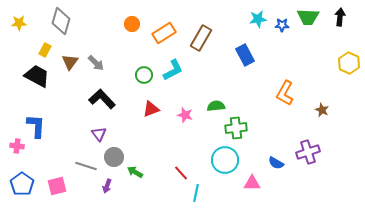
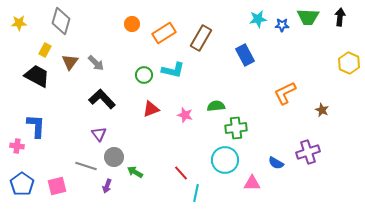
cyan L-shape: rotated 40 degrees clockwise
orange L-shape: rotated 35 degrees clockwise
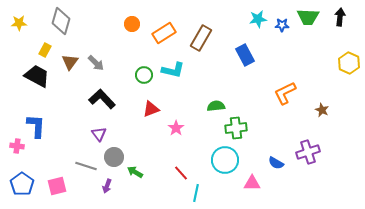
pink star: moved 9 px left, 13 px down; rotated 21 degrees clockwise
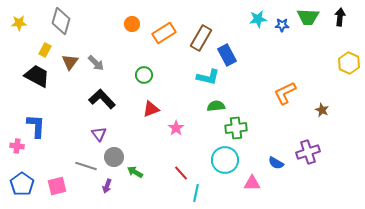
blue rectangle: moved 18 px left
cyan L-shape: moved 35 px right, 7 px down
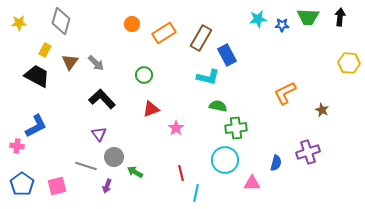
yellow hexagon: rotated 20 degrees counterclockwise
green semicircle: moved 2 px right; rotated 18 degrees clockwise
blue L-shape: rotated 60 degrees clockwise
blue semicircle: rotated 105 degrees counterclockwise
red line: rotated 28 degrees clockwise
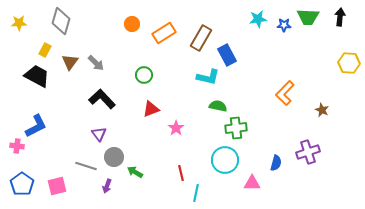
blue star: moved 2 px right
orange L-shape: rotated 20 degrees counterclockwise
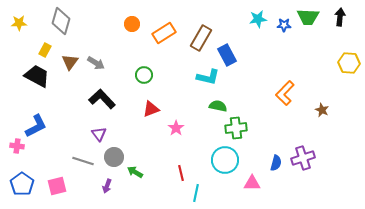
gray arrow: rotated 12 degrees counterclockwise
purple cross: moved 5 px left, 6 px down
gray line: moved 3 px left, 5 px up
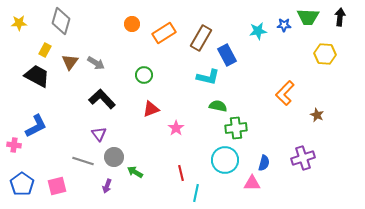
cyan star: moved 12 px down
yellow hexagon: moved 24 px left, 9 px up
brown star: moved 5 px left, 5 px down
pink cross: moved 3 px left, 1 px up
blue semicircle: moved 12 px left
